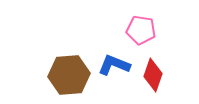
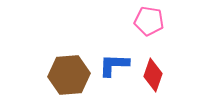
pink pentagon: moved 8 px right, 9 px up
blue L-shape: rotated 20 degrees counterclockwise
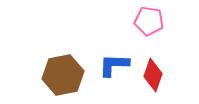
brown hexagon: moved 6 px left; rotated 6 degrees counterclockwise
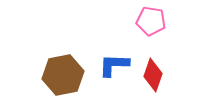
pink pentagon: moved 2 px right
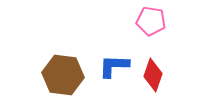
blue L-shape: moved 1 px down
brown hexagon: rotated 18 degrees clockwise
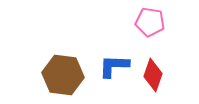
pink pentagon: moved 1 px left, 1 px down
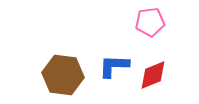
pink pentagon: rotated 16 degrees counterclockwise
red diamond: rotated 48 degrees clockwise
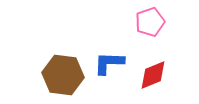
pink pentagon: rotated 12 degrees counterclockwise
blue L-shape: moved 5 px left, 3 px up
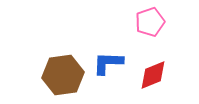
blue L-shape: moved 1 px left
brown hexagon: rotated 15 degrees counterclockwise
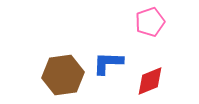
red diamond: moved 3 px left, 6 px down
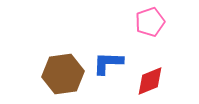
brown hexagon: moved 1 px up
